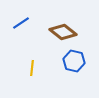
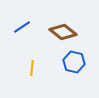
blue line: moved 1 px right, 4 px down
blue hexagon: moved 1 px down
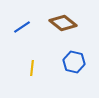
brown diamond: moved 9 px up
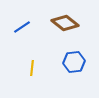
brown diamond: moved 2 px right
blue hexagon: rotated 20 degrees counterclockwise
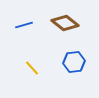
blue line: moved 2 px right, 2 px up; rotated 18 degrees clockwise
yellow line: rotated 49 degrees counterclockwise
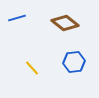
blue line: moved 7 px left, 7 px up
